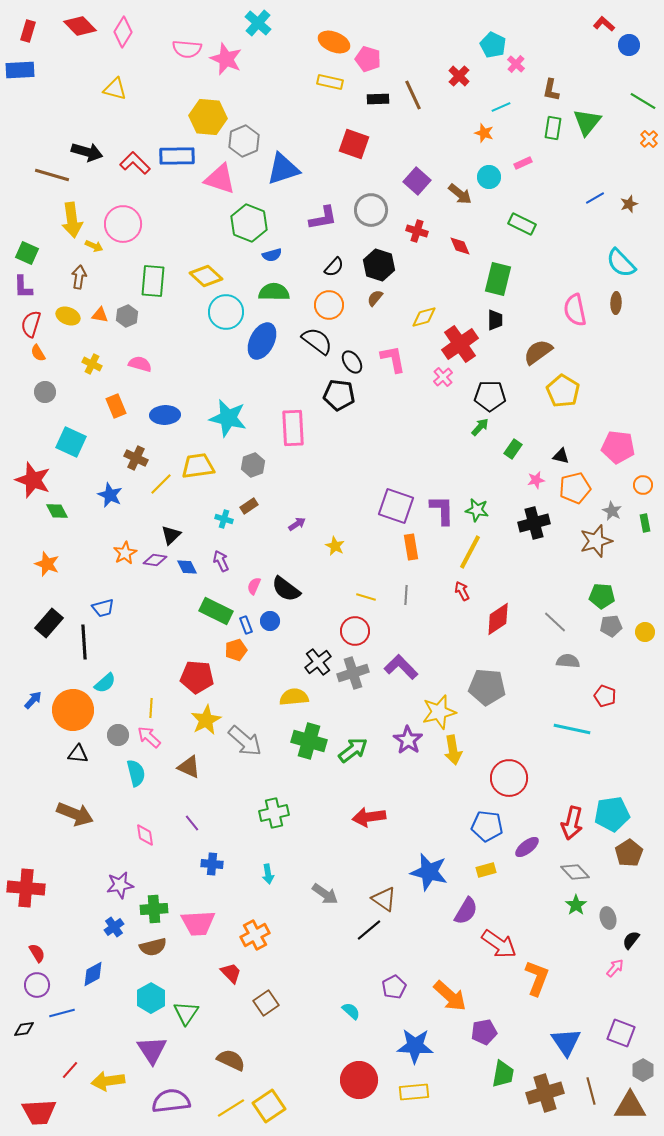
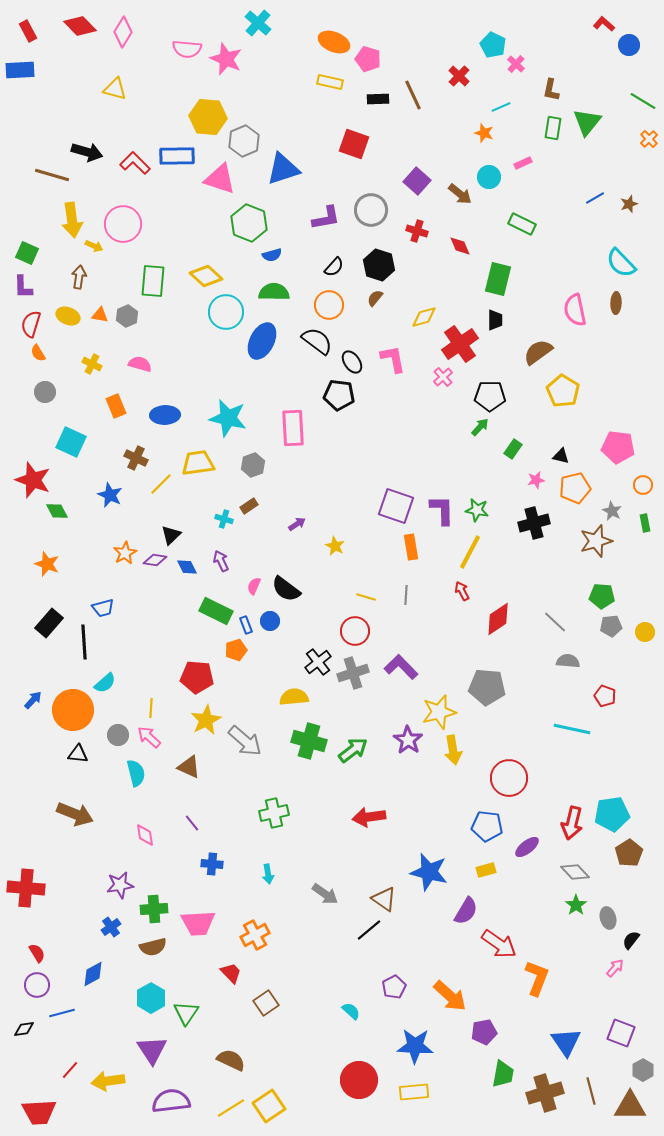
red rectangle at (28, 31): rotated 45 degrees counterclockwise
purple L-shape at (323, 218): moved 3 px right
yellow trapezoid at (198, 466): moved 3 px up
blue cross at (114, 927): moved 3 px left
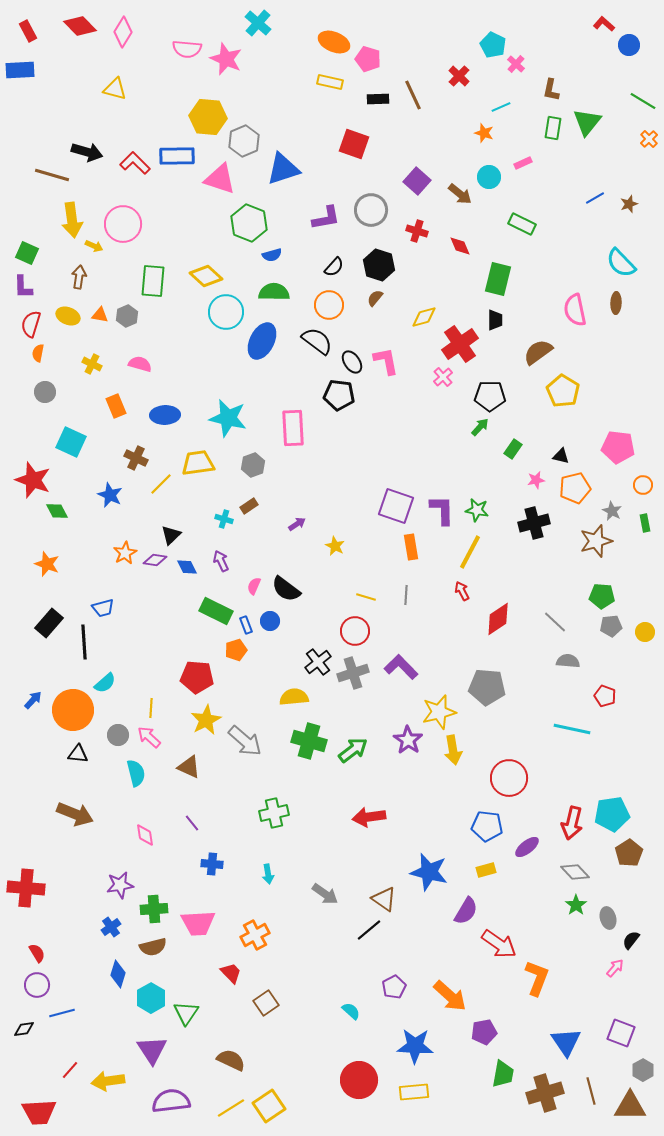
orange semicircle at (38, 353): rotated 42 degrees clockwise
pink L-shape at (393, 359): moved 7 px left, 2 px down
blue diamond at (93, 974): moved 25 px right; rotated 44 degrees counterclockwise
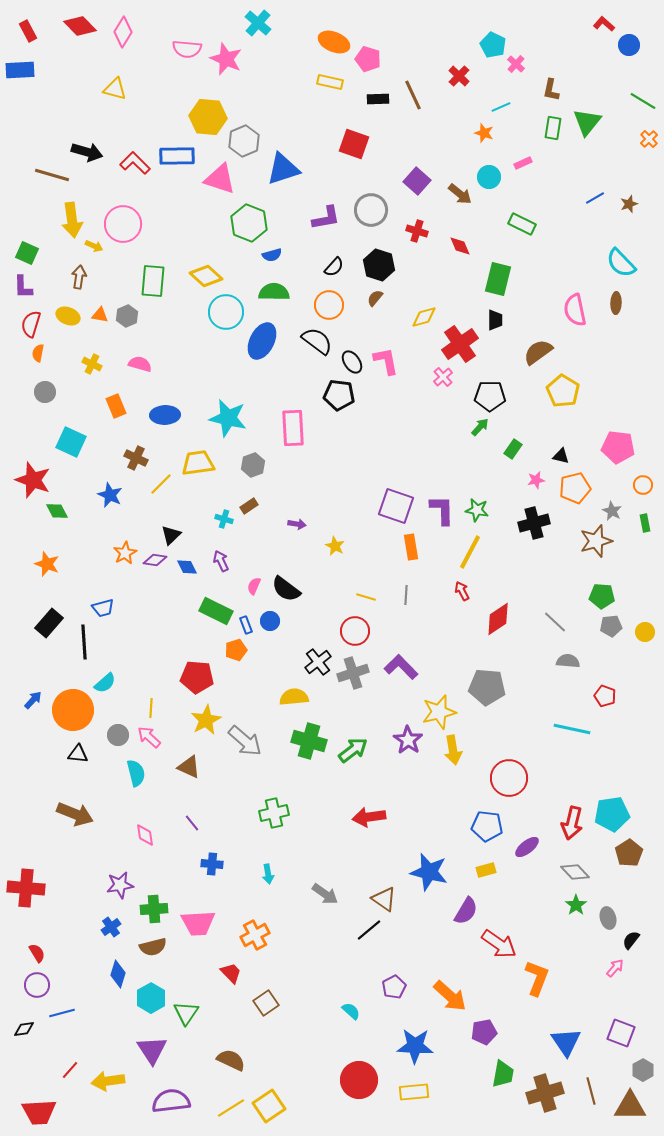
purple arrow at (297, 524): rotated 42 degrees clockwise
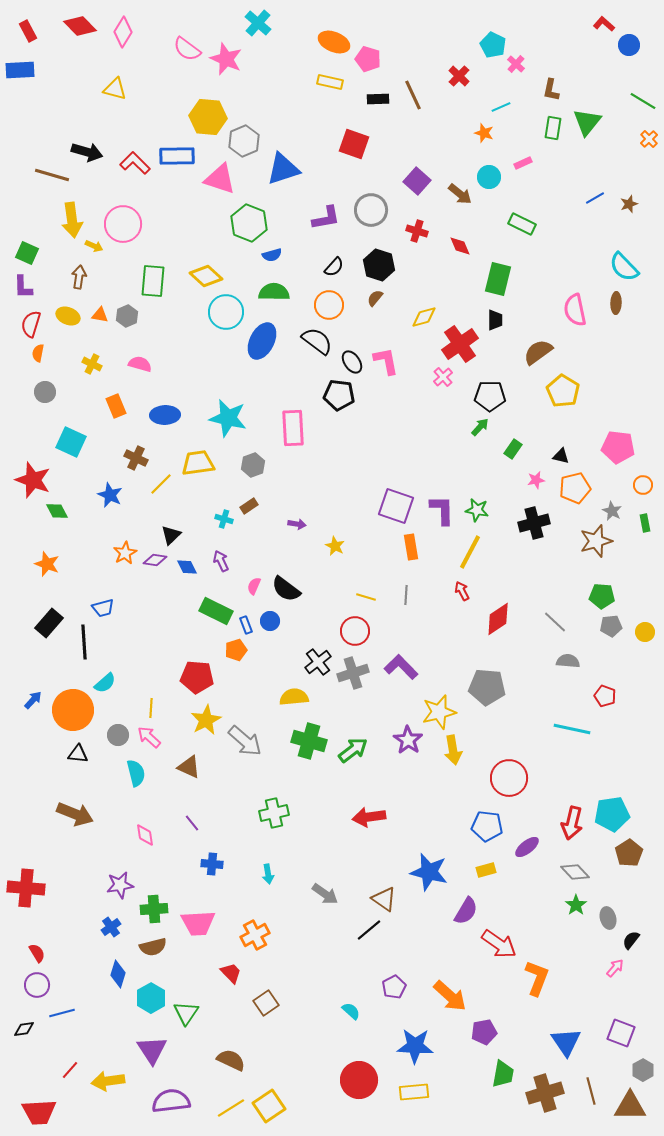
pink semicircle at (187, 49): rotated 32 degrees clockwise
cyan semicircle at (621, 263): moved 3 px right, 4 px down
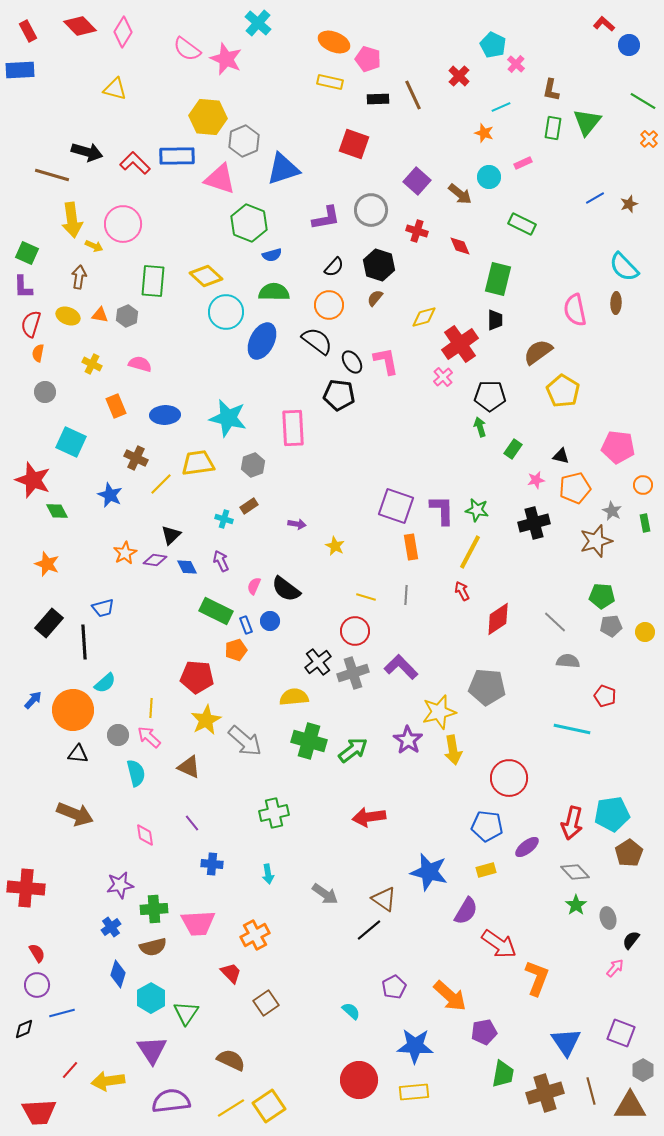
green arrow at (480, 427): rotated 60 degrees counterclockwise
black diamond at (24, 1029): rotated 15 degrees counterclockwise
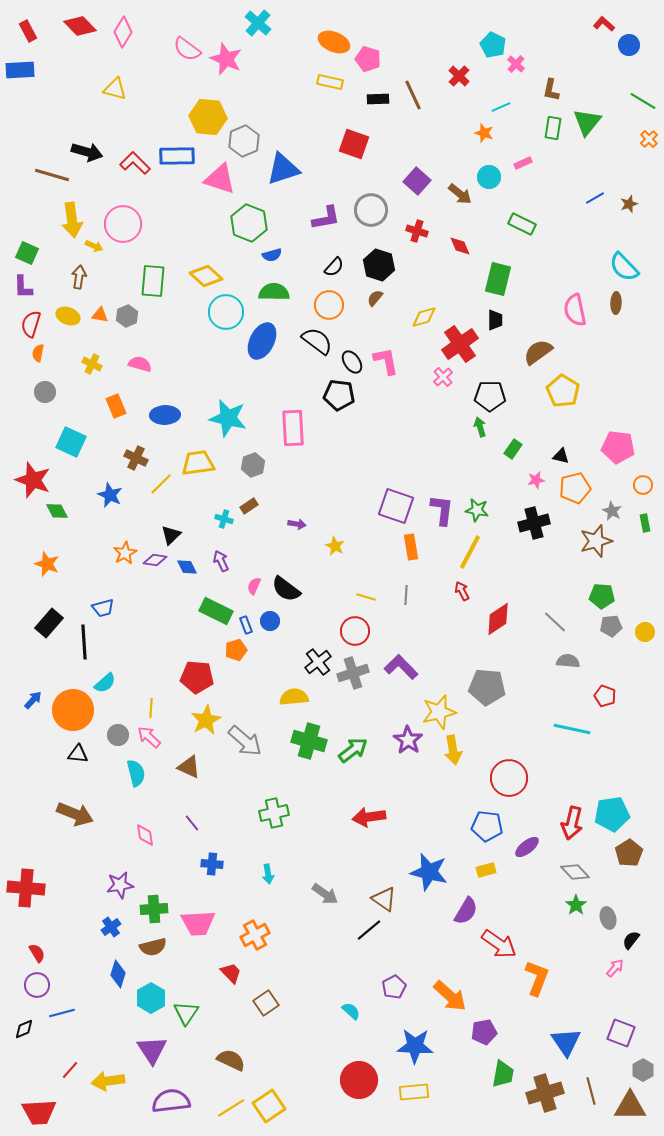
purple L-shape at (442, 510): rotated 8 degrees clockwise
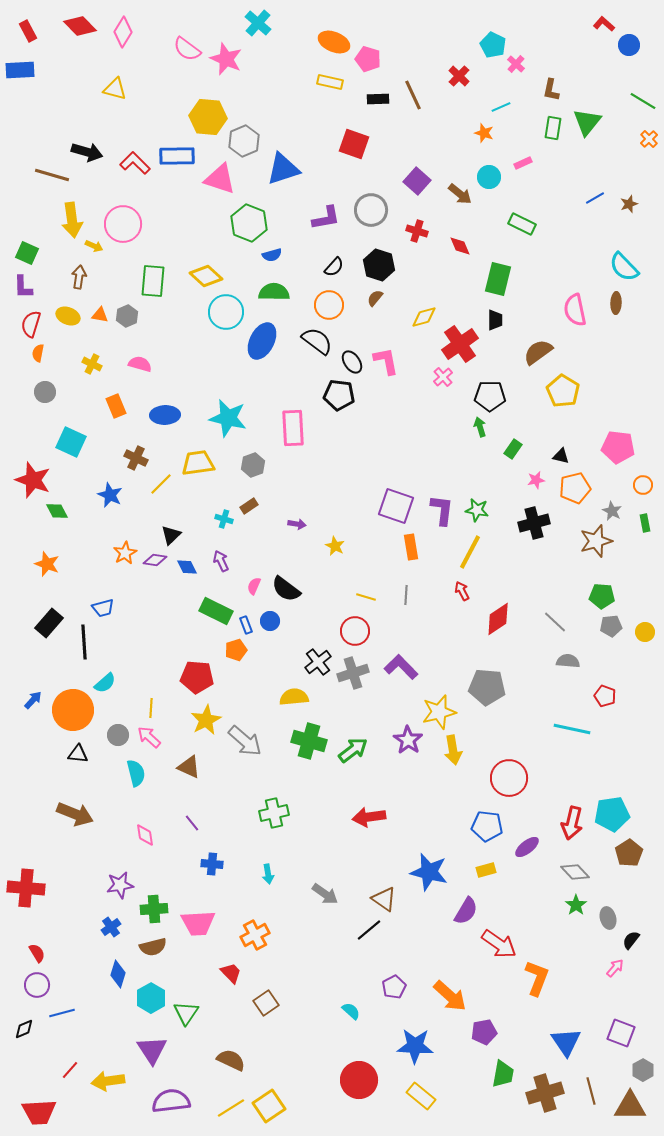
yellow rectangle at (414, 1092): moved 7 px right, 4 px down; rotated 44 degrees clockwise
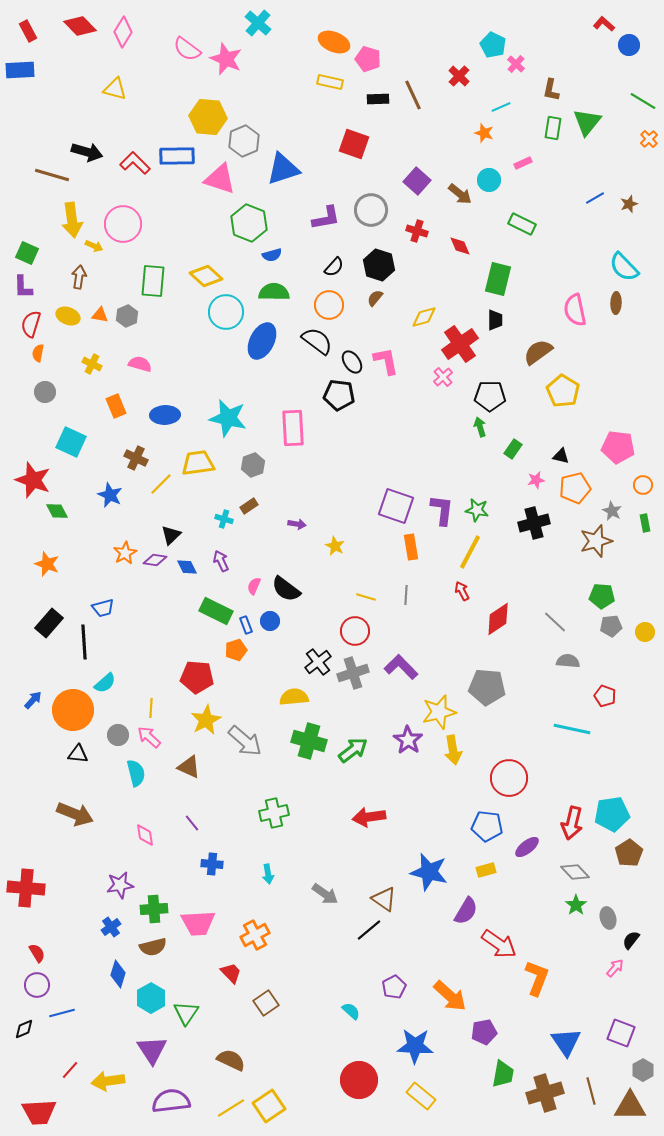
cyan circle at (489, 177): moved 3 px down
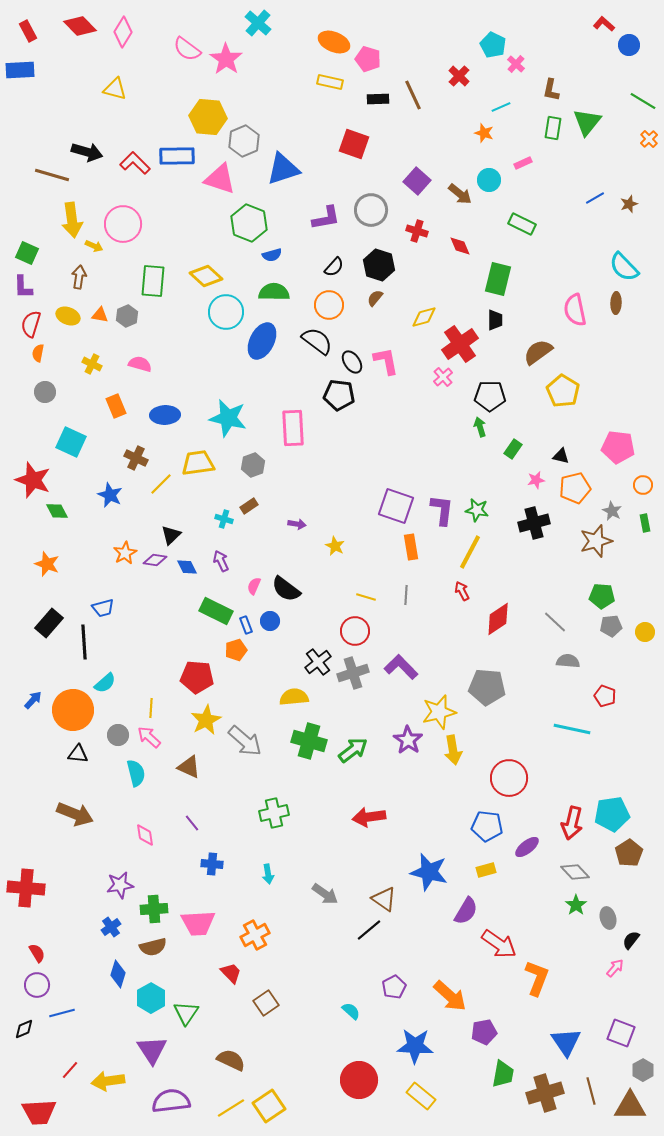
pink star at (226, 59): rotated 12 degrees clockwise
